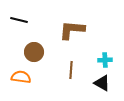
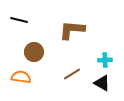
brown line: moved 1 px right, 4 px down; rotated 54 degrees clockwise
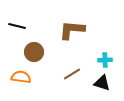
black line: moved 2 px left, 6 px down
black triangle: rotated 12 degrees counterclockwise
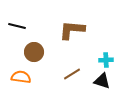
cyan cross: moved 1 px right
black triangle: moved 2 px up
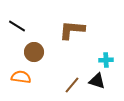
black line: rotated 18 degrees clockwise
brown line: moved 11 px down; rotated 18 degrees counterclockwise
black triangle: moved 5 px left
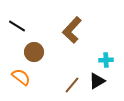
brown L-shape: rotated 52 degrees counterclockwise
orange semicircle: rotated 30 degrees clockwise
black triangle: rotated 48 degrees counterclockwise
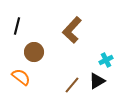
black line: rotated 72 degrees clockwise
cyan cross: rotated 24 degrees counterclockwise
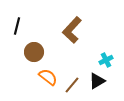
orange semicircle: moved 27 px right
